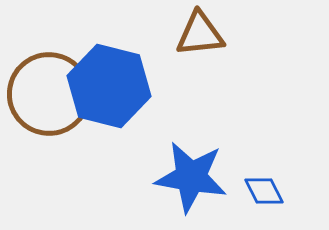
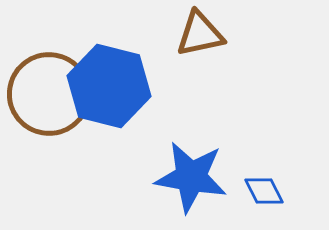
brown triangle: rotated 6 degrees counterclockwise
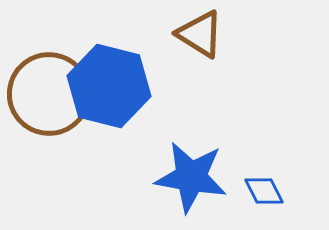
brown triangle: rotated 44 degrees clockwise
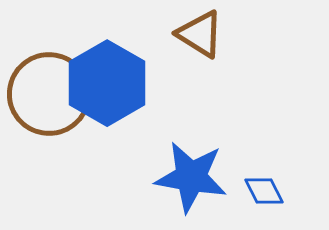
blue hexagon: moved 2 px left, 3 px up; rotated 16 degrees clockwise
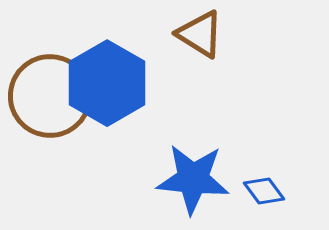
brown circle: moved 1 px right, 2 px down
blue star: moved 2 px right, 2 px down; rotated 4 degrees counterclockwise
blue diamond: rotated 9 degrees counterclockwise
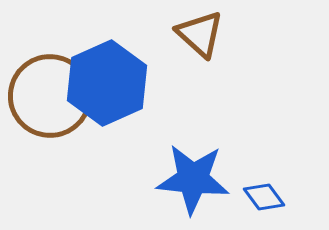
brown triangle: rotated 10 degrees clockwise
blue hexagon: rotated 6 degrees clockwise
blue diamond: moved 6 px down
